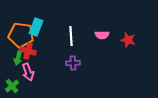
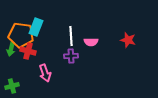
pink semicircle: moved 11 px left, 7 px down
green arrow: moved 7 px left, 9 px up
purple cross: moved 2 px left, 7 px up
pink arrow: moved 17 px right, 1 px down
green cross: rotated 24 degrees clockwise
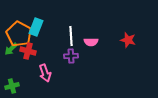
orange pentagon: moved 2 px left, 1 px up; rotated 20 degrees clockwise
green arrow: rotated 32 degrees clockwise
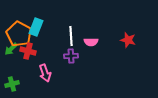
green cross: moved 2 px up
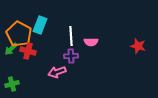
cyan rectangle: moved 4 px right, 2 px up
red star: moved 10 px right, 6 px down
pink arrow: moved 12 px right, 1 px up; rotated 90 degrees clockwise
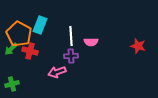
red cross: moved 2 px right
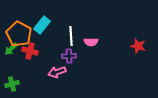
cyan rectangle: moved 2 px right; rotated 18 degrees clockwise
purple cross: moved 2 px left
